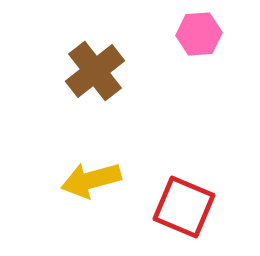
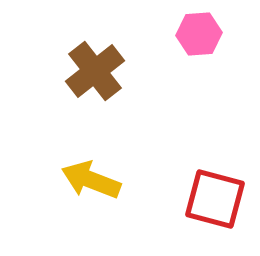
yellow arrow: rotated 36 degrees clockwise
red square: moved 31 px right, 8 px up; rotated 8 degrees counterclockwise
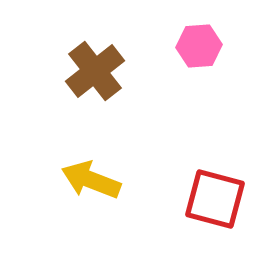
pink hexagon: moved 12 px down
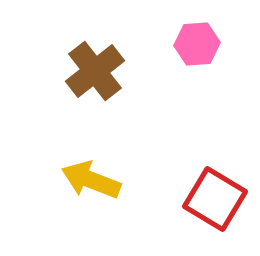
pink hexagon: moved 2 px left, 2 px up
red square: rotated 16 degrees clockwise
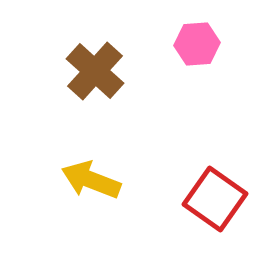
brown cross: rotated 10 degrees counterclockwise
red square: rotated 4 degrees clockwise
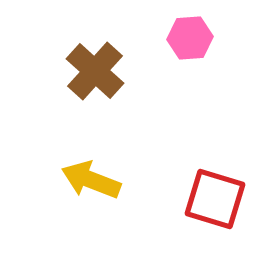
pink hexagon: moved 7 px left, 6 px up
red square: rotated 18 degrees counterclockwise
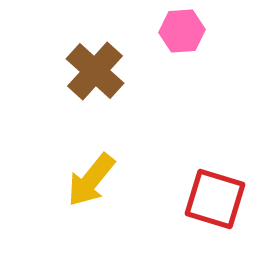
pink hexagon: moved 8 px left, 7 px up
yellow arrow: rotated 72 degrees counterclockwise
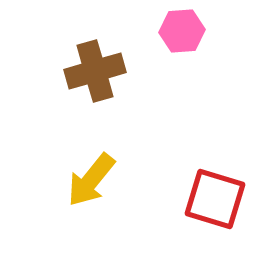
brown cross: rotated 32 degrees clockwise
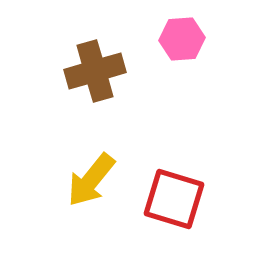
pink hexagon: moved 8 px down
red square: moved 41 px left
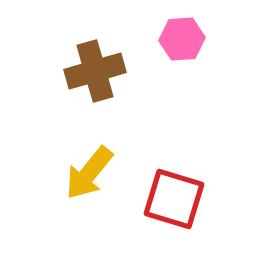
yellow arrow: moved 2 px left, 7 px up
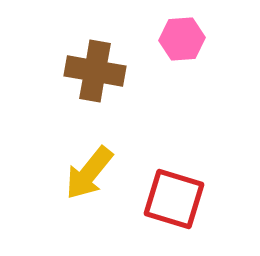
brown cross: rotated 26 degrees clockwise
